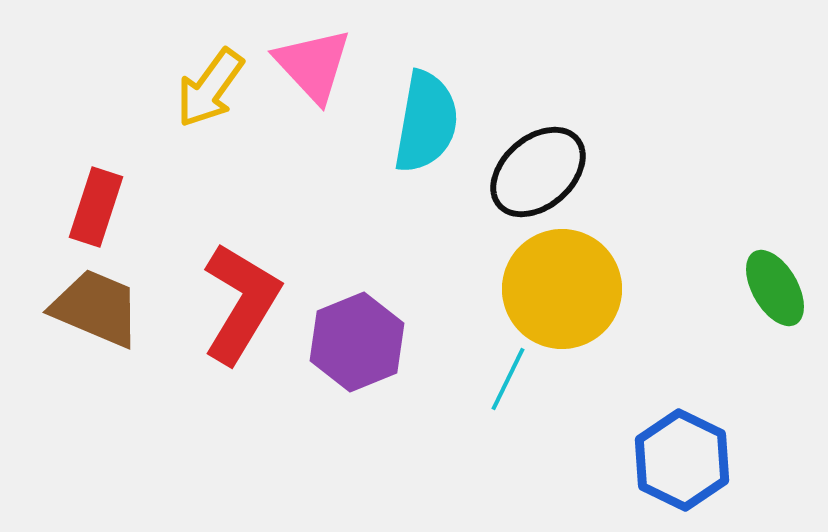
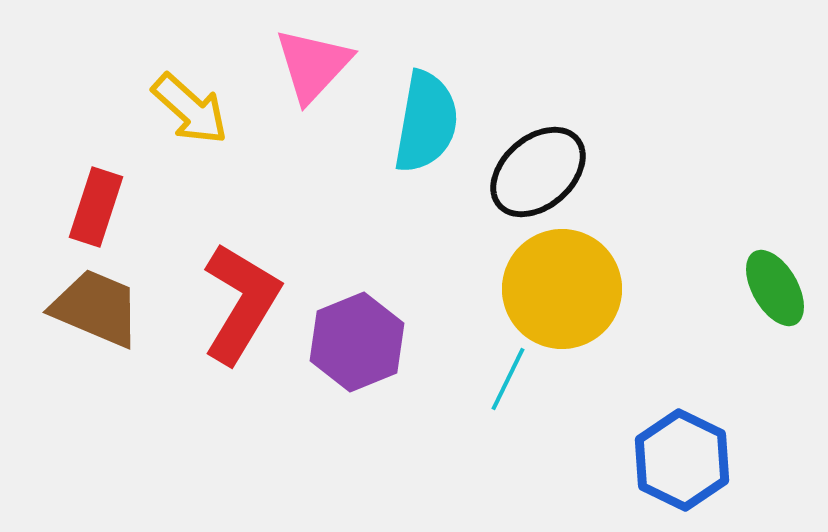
pink triangle: rotated 26 degrees clockwise
yellow arrow: moved 20 px left, 21 px down; rotated 84 degrees counterclockwise
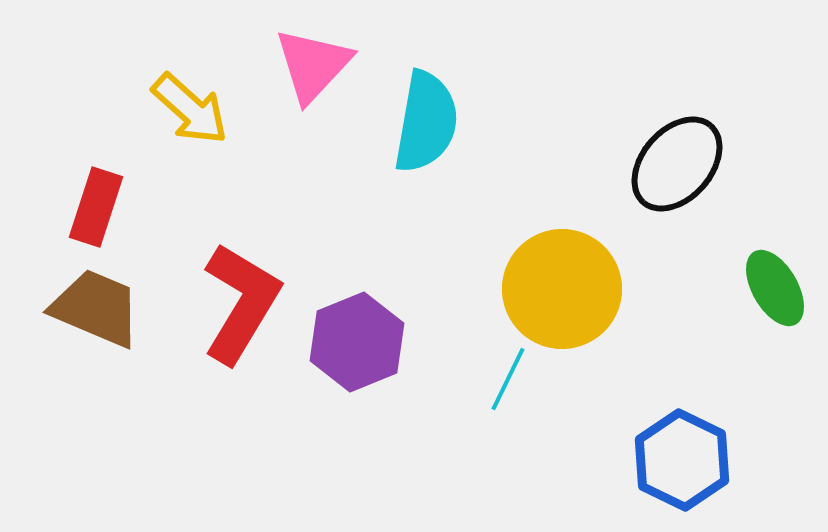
black ellipse: moved 139 px right, 8 px up; rotated 8 degrees counterclockwise
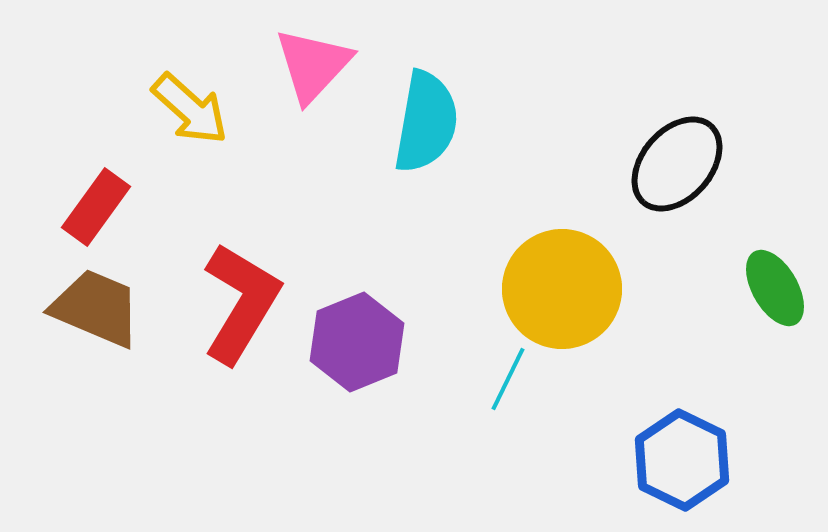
red rectangle: rotated 18 degrees clockwise
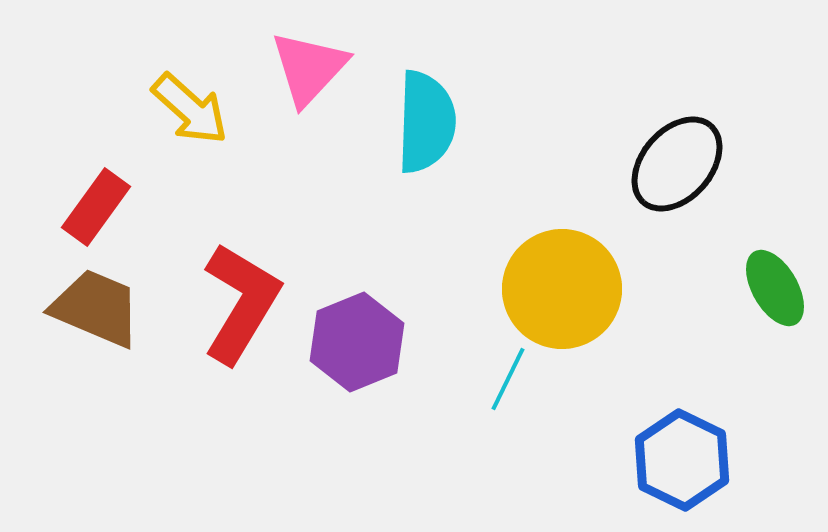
pink triangle: moved 4 px left, 3 px down
cyan semicircle: rotated 8 degrees counterclockwise
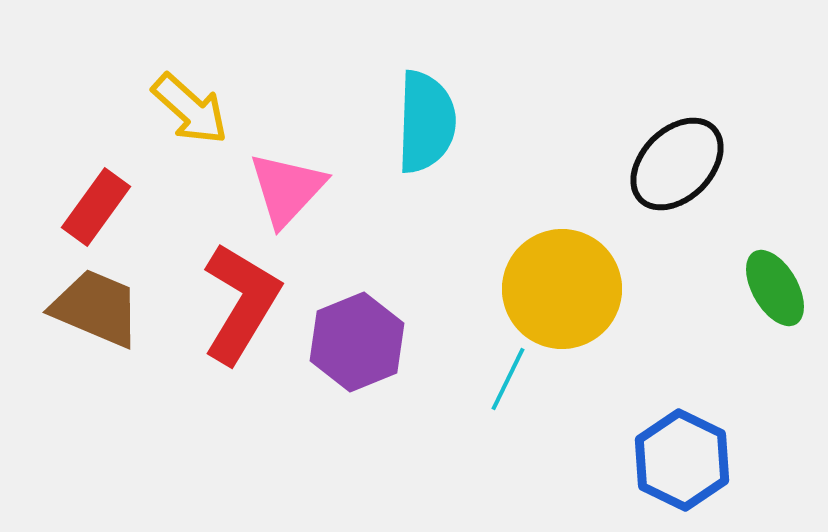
pink triangle: moved 22 px left, 121 px down
black ellipse: rotated 4 degrees clockwise
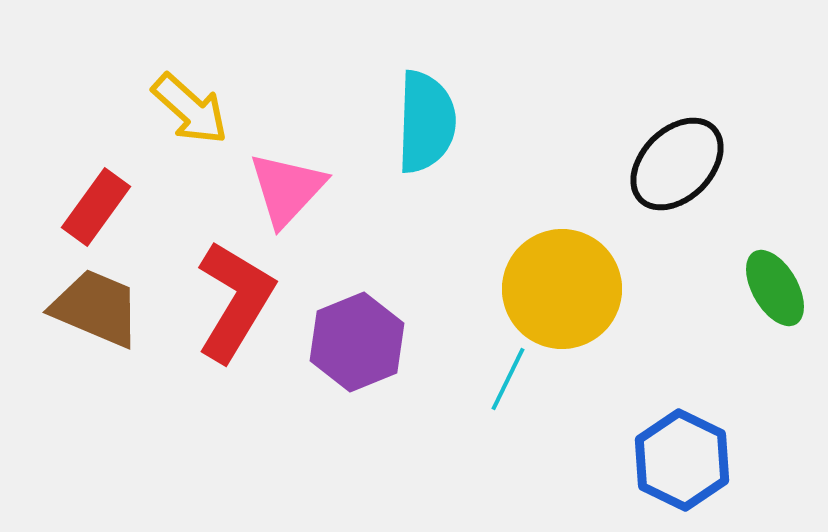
red L-shape: moved 6 px left, 2 px up
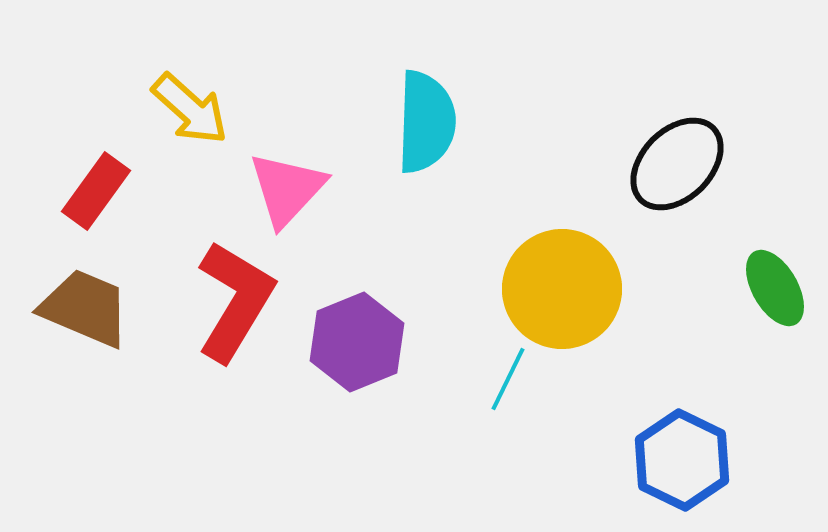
red rectangle: moved 16 px up
brown trapezoid: moved 11 px left
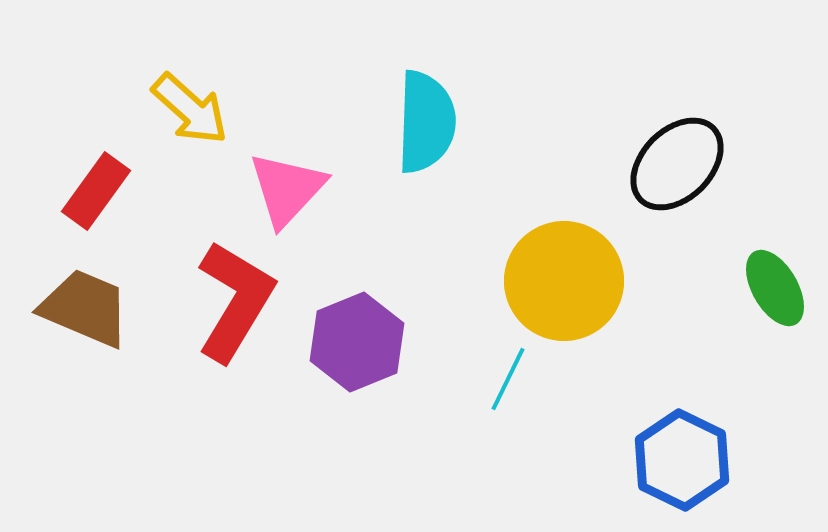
yellow circle: moved 2 px right, 8 px up
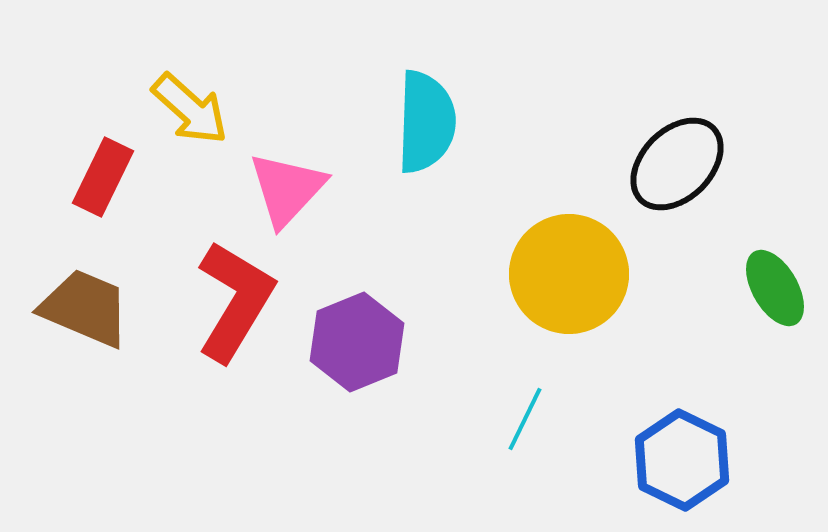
red rectangle: moved 7 px right, 14 px up; rotated 10 degrees counterclockwise
yellow circle: moved 5 px right, 7 px up
cyan line: moved 17 px right, 40 px down
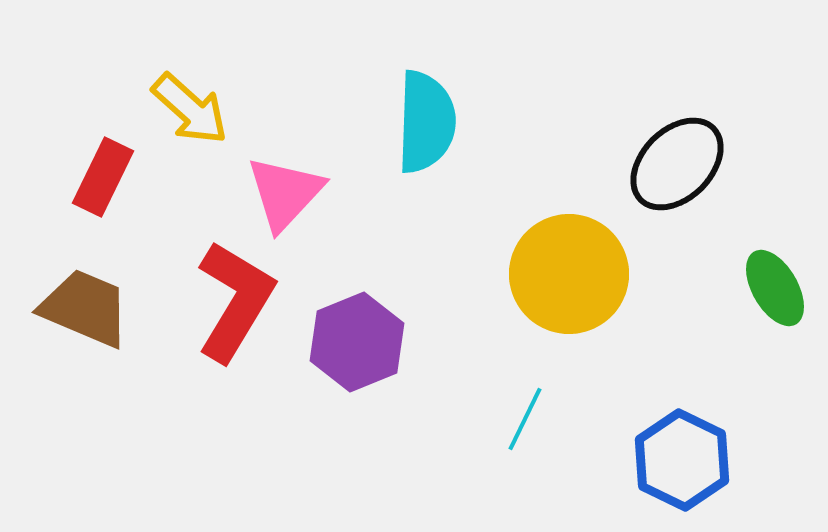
pink triangle: moved 2 px left, 4 px down
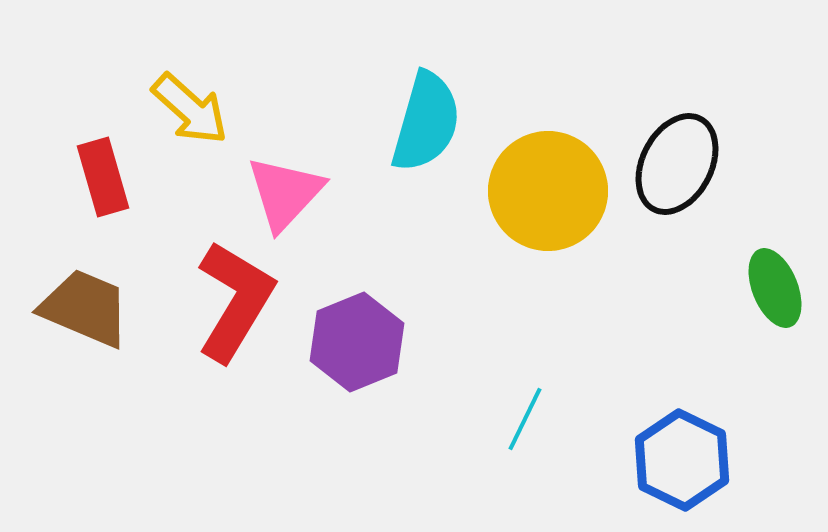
cyan semicircle: rotated 14 degrees clockwise
black ellipse: rotated 18 degrees counterclockwise
red rectangle: rotated 42 degrees counterclockwise
yellow circle: moved 21 px left, 83 px up
green ellipse: rotated 8 degrees clockwise
